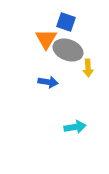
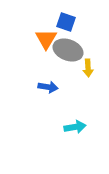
blue arrow: moved 5 px down
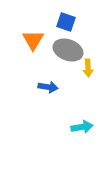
orange triangle: moved 13 px left, 1 px down
cyan arrow: moved 7 px right
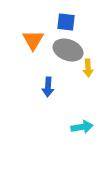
blue square: rotated 12 degrees counterclockwise
blue arrow: rotated 84 degrees clockwise
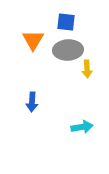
gray ellipse: rotated 24 degrees counterclockwise
yellow arrow: moved 1 px left, 1 px down
blue arrow: moved 16 px left, 15 px down
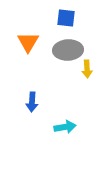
blue square: moved 4 px up
orange triangle: moved 5 px left, 2 px down
cyan arrow: moved 17 px left
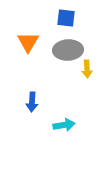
cyan arrow: moved 1 px left, 2 px up
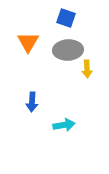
blue square: rotated 12 degrees clockwise
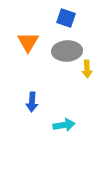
gray ellipse: moved 1 px left, 1 px down
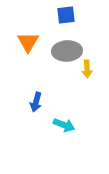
blue square: moved 3 px up; rotated 24 degrees counterclockwise
blue arrow: moved 4 px right; rotated 12 degrees clockwise
cyan arrow: rotated 30 degrees clockwise
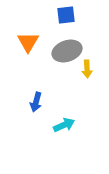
gray ellipse: rotated 16 degrees counterclockwise
cyan arrow: rotated 45 degrees counterclockwise
